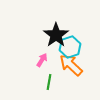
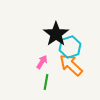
black star: moved 1 px up
pink arrow: moved 2 px down
green line: moved 3 px left
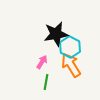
black star: rotated 25 degrees clockwise
cyan hexagon: rotated 15 degrees counterclockwise
orange arrow: rotated 15 degrees clockwise
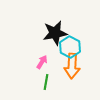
black star: moved 1 px left, 1 px up
orange arrow: moved 1 px right, 1 px down; rotated 145 degrees counterclockwise
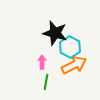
black star: rotated 25 degrees clockwise
pink arrow: rotated 32 degrees counterclockwise
orange arrow: moved 2 px right, 1 px up; rotated 120 degrees counterclockwise
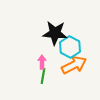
black star: rotated 10 degrees counterclockwise
green line: moved 3 px left, 6 px up
